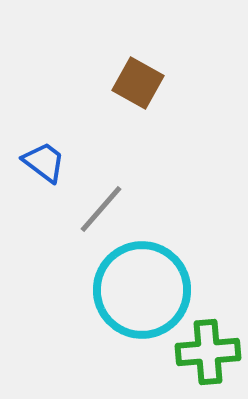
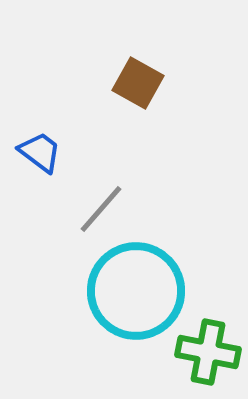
blue trapezoid: moved 4 px left, 10 px up
cyan circle: moved 6 px left, 1 px down
green cross: rotated 16 degrees clockwise
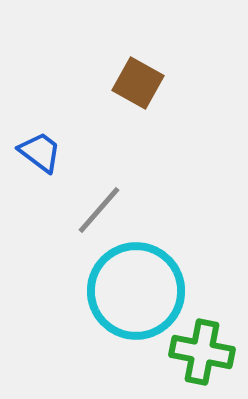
gray line: moved 2 px left, 1 px down
green cross: moved 6 px left
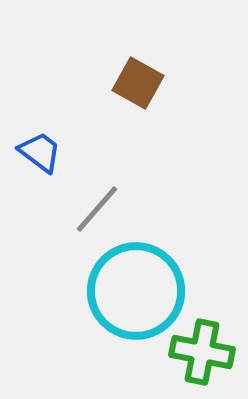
gray line: moved 2 px left, 1 px up
